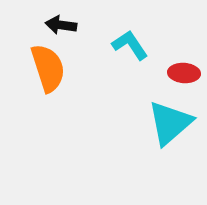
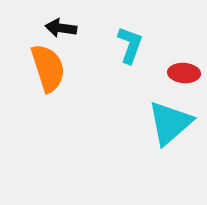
black arrow: moved 3 px down
cyan L-shape: rotated 54 degrees clockwise
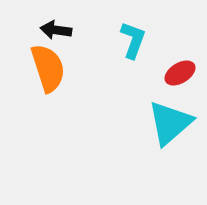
black arrow: moved 5 px left, 2 px down
cyan L-shape: moved 3 px right, 5 px up
red ellipse: moved 4 px left; rotated 36 degrees counterclockwise
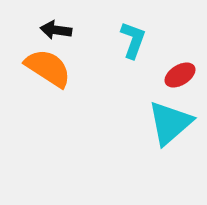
orange semicircle: rotated 39 degrees counterclockwise
red ellipse: moved 2 px down
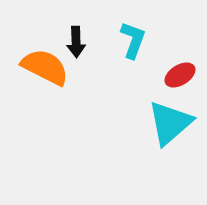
black arrow: moved 20 px right, 12 px down; rotated 100 degrees counterclockwise
orange semicircle: moved 3 px left, 1 px up; rotated 6 degrees counterclockwise
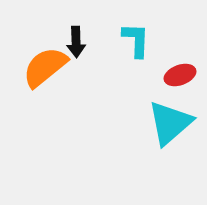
cyan L-shape: moved 3 px right; rotated 18 degrees counterclockwise
orange semicircle: rotated 66 degrees counterclockwise
red ellipse: rotated 12 degrees clockwise
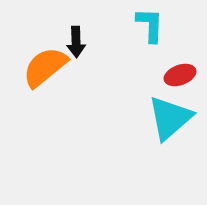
cyan L-shape: moved 14 px right, 15 px up
cyan triangle: moved 5 px up
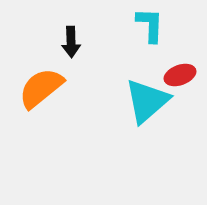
black arrow: moved 5 px left
orange semicircle: moved 4 px left, 21 px down
cyan triangle: moved 23 px left, 17 px up
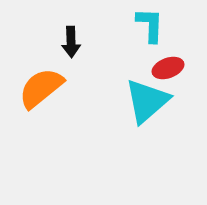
red ellipse: moved 12 px left, 7 px up
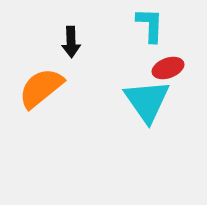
cyan triangle: rotated 24 degrees counterclockwise
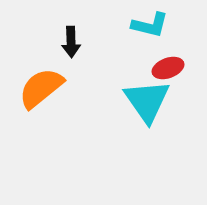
cyan L-shape: rotated 102 degrees clockwise
